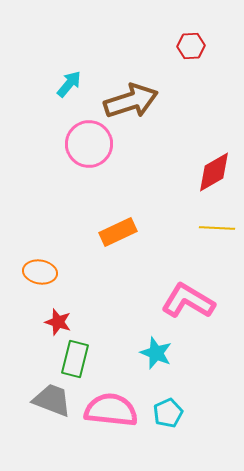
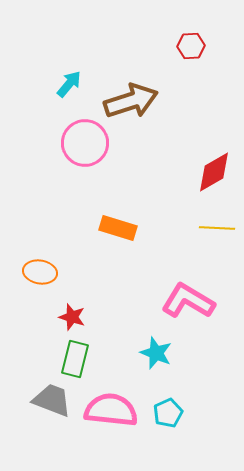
pink circle: moved 4 px left, 1 px up
orange rectangle: moved 4 px up; rotated 42 degrees clockwise
red star: moved 14 px right, 5 px up
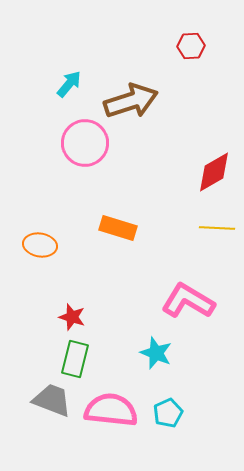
orange ellipse: moved 27 px up
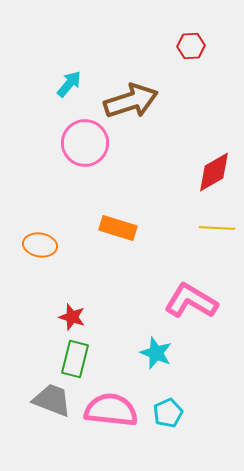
pink L-shape: moved 3 px right
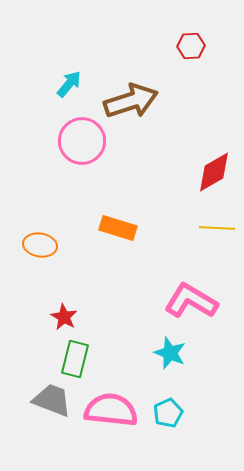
pink circle: moved 3 px left, 2 px up
red star: moved 8 px left; rotated 12 degrees clockwise
cyan star: moved 14 px right
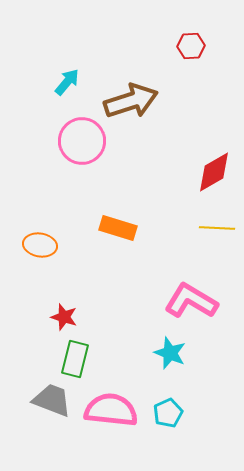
cyan arrow: moved 2 px left, 2 px up
red star: rotated 12 degrees counterclockwise
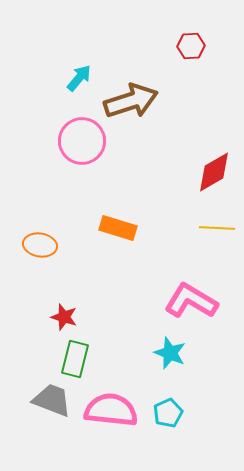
cyan arrow: moved 12 px right, 4 px up
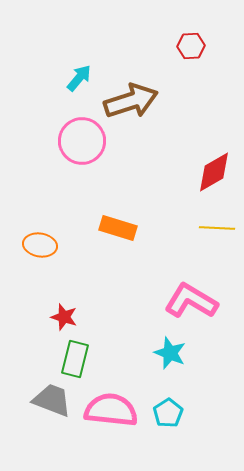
cyan pentagon: rotated 8 degrees counterclockwise
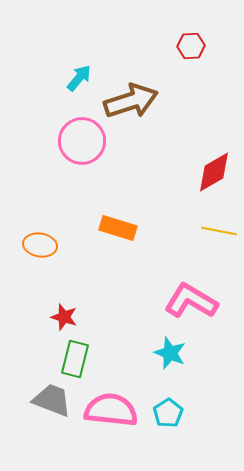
yellow line: moved 2 px right, 3 px down; rotated 8 degrees clockwise
